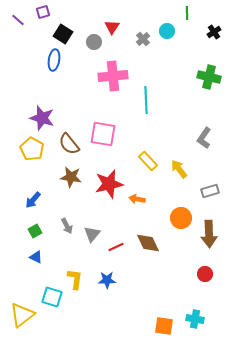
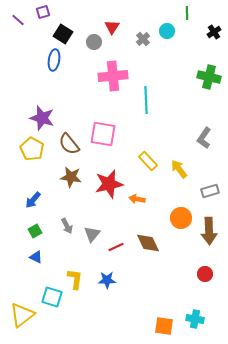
brown arrow: moved 3 px up
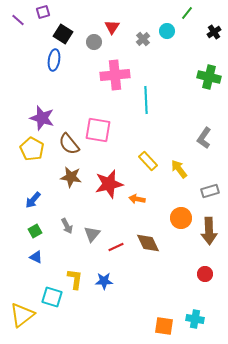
green line: rotated 40 degrees clockwise
pink cross: moved 2 px right, 1 px up
pink square: moved 5 px left, 4 px up
blue star: moved 3 px left, 1 px down
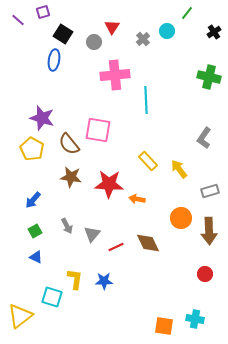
red star: rotated 16 degrees clockwise
yellow triangle: moved 2 px left, 1 px down
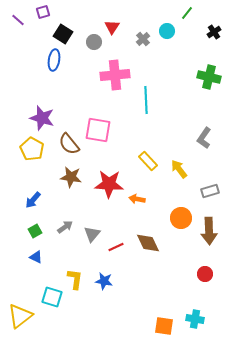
gray arrow: moved 2 px left, 1 px down; rotated 98 degrees counterclockwise
blue star: rotated 12 degrees clockwise
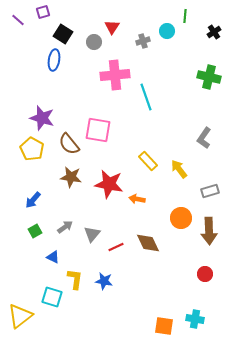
green line: moved 2 px left, 3 px down; rotated 32 degrees counterclockwise
gray cross: moved 2 px down; rotated 24 degrees clockwise
cyan line: moved 3 px up; rotated 16 degrees counterclockwise
red star: rotated 8 degrees clockwise
blue triangle: moved 17 px right
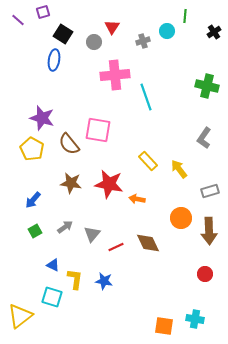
green cross: moved 2 px left, 9 px down
brown star: moved 6 px down
blue triangle: moved 8 px down
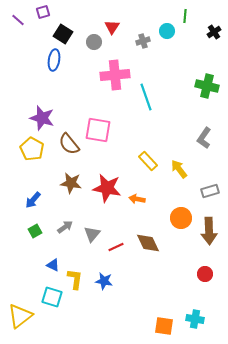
red star: moved 2 px left, 4 px down
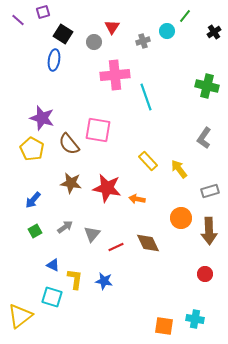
green line: rotated 32 degrees clockwise
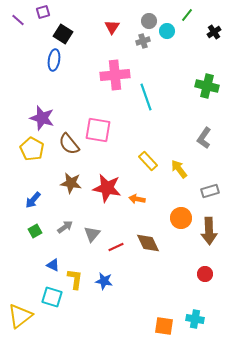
green line: moved 2 px right, 1 px up
gray circle: moved 55 px right, 21 px up
